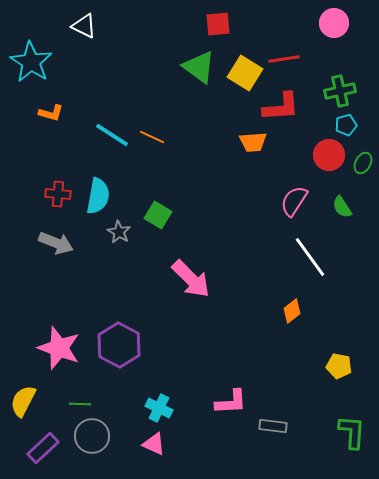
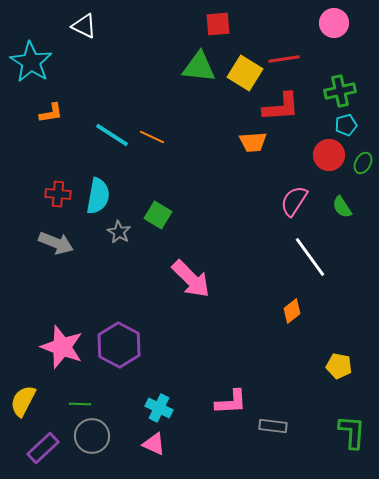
green triangle: rotated 30 degrees counterclockwise
orange L-shape: rotated 25 degrees counterclockwise
pink star: moved 3 px right, 1 px up
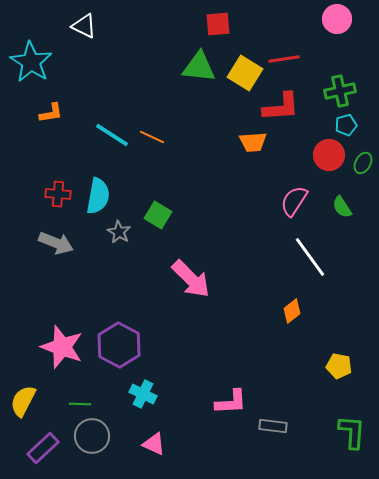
pink circle: moved 3 px right, 4 px up
cyan cross: moved 16 px left, 14 px up
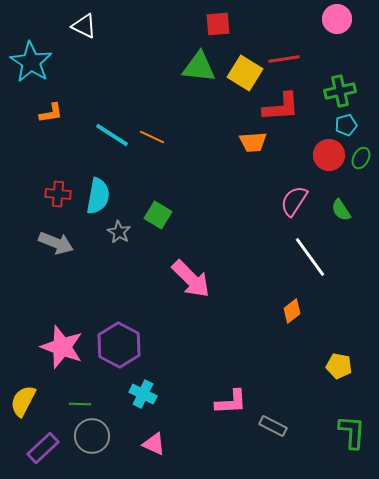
green ellipse: moved 2 px left, 5 px up
green semicircle: moved 1 px left, 3 px down
gray rectangle: rotated 20 degrees clockwise
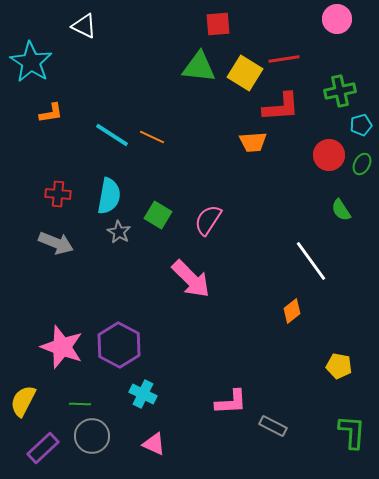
cyan pentagon: moved 15 px right
green ellipse: moved 1 px right, 6 px down
cyan semicircle: moved 11 px right
pink semicircle: moved 86 px left, 19 px down
white line: moved 1 px right, 4 px down
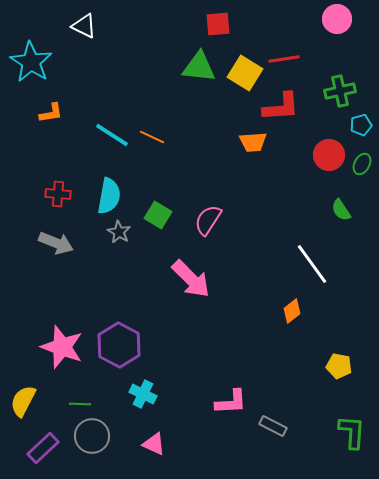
white line: moved 1 px right, 3 px down
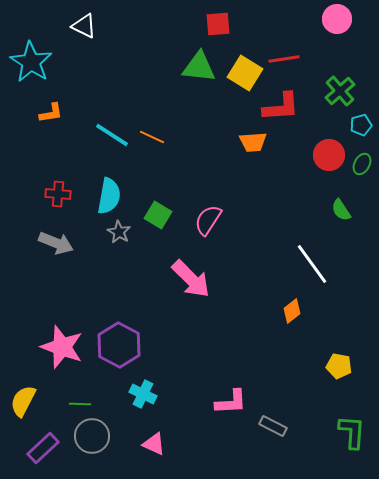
green cross: rotated 28 degrees counterclockwise
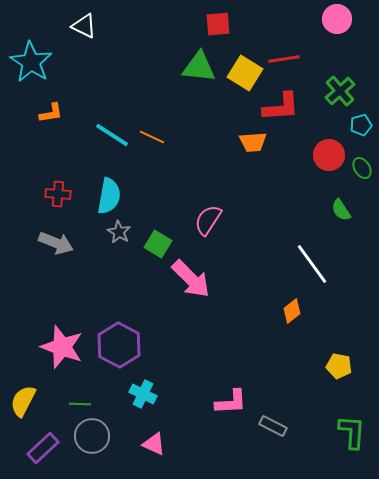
green ellipse: moved 4 px down; rotated 60 degrees counterclockwise
green square: moved 29 px down
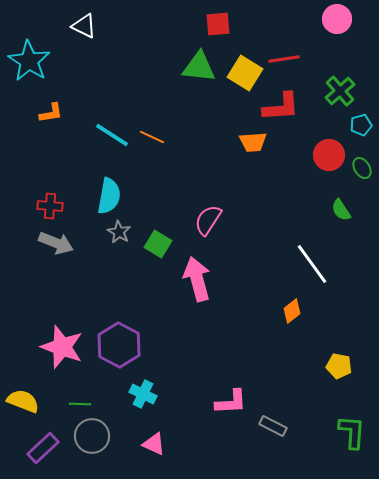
cyan star: moved 2 px left, 1 px up
red cross: moved 8 px left, 12 px down
pink arrow: moved 6 px right; rotated 150 degrees counterclockwise
yellow semicircle: rotated 84 degrees clockwise
